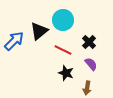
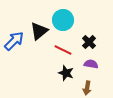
purple semicircle: rotated 40 degrees counterclockwise
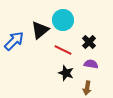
black triangle: moved 1 px right, 1 px up
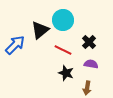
blue arrow: moved 1 px right, 4 px down
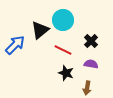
black cross: moved 2 px right, 1 px up
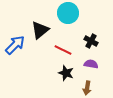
cyan circle: moved 5 px right, 7 px up
black cross: rotated 16 degrees counterclockwise
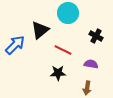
black cross: moved 5 px right, 5 px up
black star: moved 8 px left; rotated 21 degrees counterclockwise
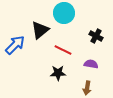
cyan circle: moved 4 px left
